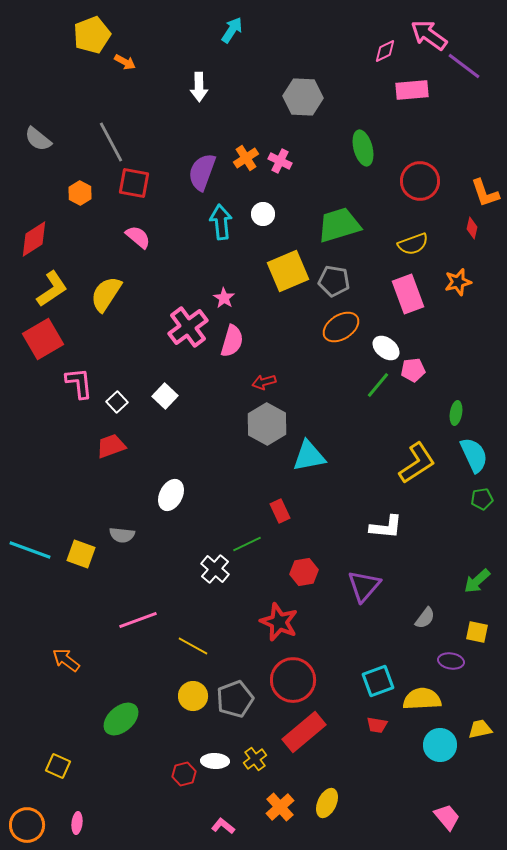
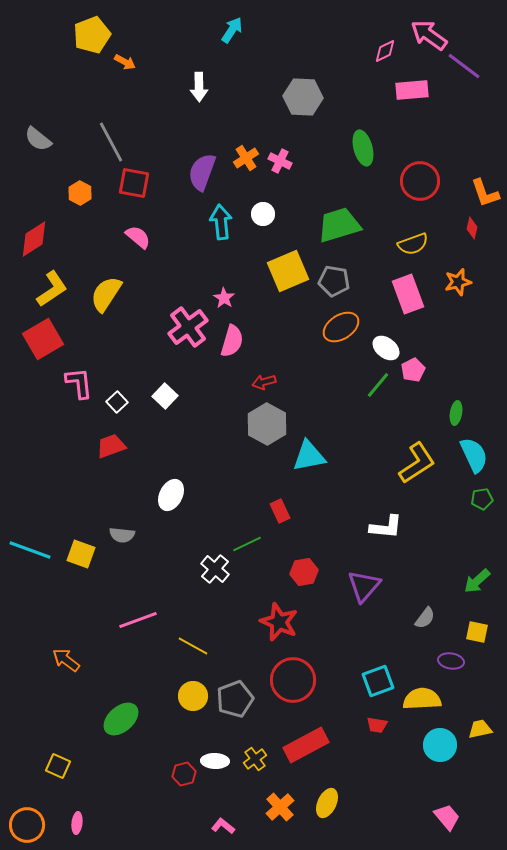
pink pentagon at (413, 370): rotated 20 degrees counterclockwise
red rectangle at (304, 732): moved 2 px right, 13 px down; rotated 12 degrees clockwise
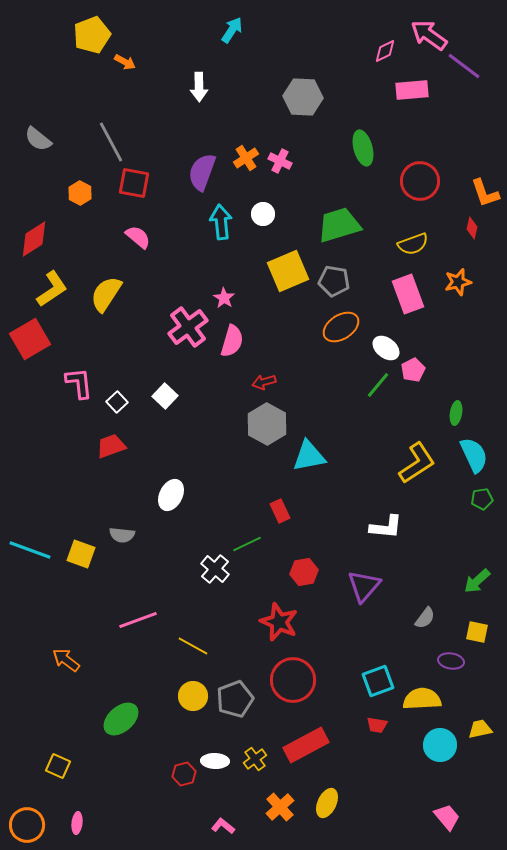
red square at (43, 339): moved 13 px left
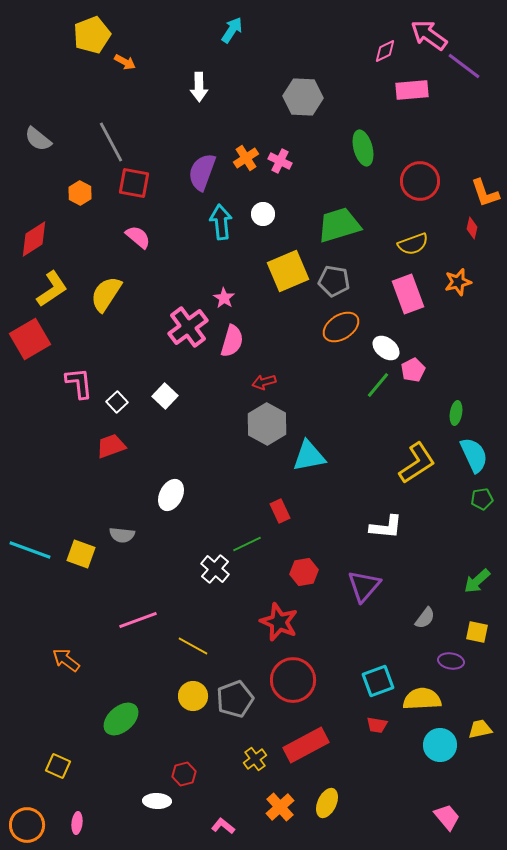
white ellipse at (215, 761): moved 58 px left, 40 px down
